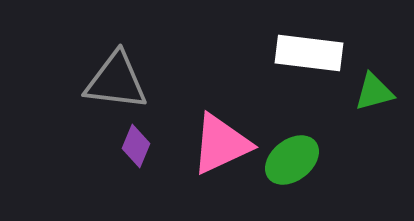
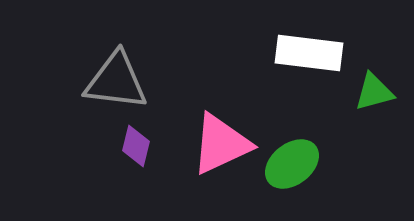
purple diamond: rotated 9 degrees counterclockwise
green ellipse: moved 4 px down
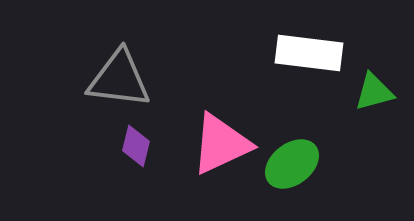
gray triangle: moved 3 px right, 2 px up
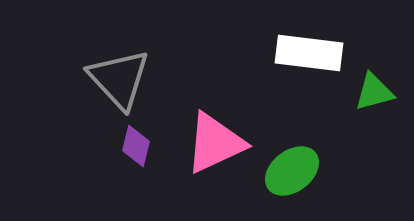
gray triangle: rotated 40 degrees clockwise
pink triangle: moved 6 px left, 1 px up
green ellipse: moved 7 px down
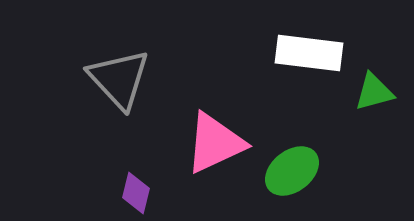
purple diamond: moved 47 px down
